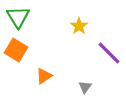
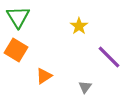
purple line: moved 4 px down
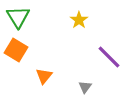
yellow star: moved 6 px up
orange triangle: rotated 18 degrees counterclockwise
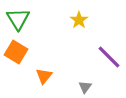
green triangle: moved 2 px down
orange square: moved 2 px down
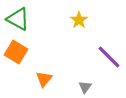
green triangle: rotated 30 degrees counterclockwise
orange triangle: moved 3 px down
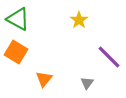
gray triangle: moved 2 px right, 4 px up
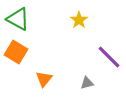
gray triangle: rotated 40 degrees clockwise
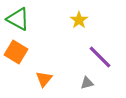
purple line: moved 9 px left
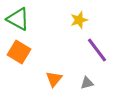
yellow star: rotated 18 degrees clockwise
orange square: moved 3 px right
purple line: moved 3 px left, 7 px up; rotated 8 degrees clockwise
orange triangle: moved 10 px right
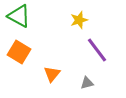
green triangle: moved 1 px right, 3 px up
orange triangle: moved 2 px left, 5 px up
